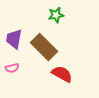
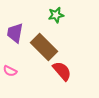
purple trapezoid: moved 1 px right, 6 px up
pink semicircle: moved 2 px left, 3 px down; rotated 40 degrees clockwise
red semicircle: moved 3 px up; rotated 20 degrees clockwise
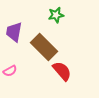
purple trapezoid: moved 1 px left, 1 px up
pink semicircle: rotated 56 degrees counterclockwise
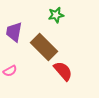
red semicircle: moved 1 px right
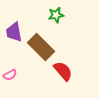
purple trapezoid: rotated 20 degrees counterclockwise
brown rectangle: moved 3 px left
pink semicircle: moved 4 px down
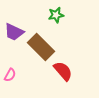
purple trapezoid: rotated 55 degrees counterclockwise
pink semicircle: rotated 32 degrees counterclockwise
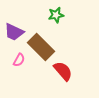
pink semicircle: moved 9 px right, 15 px up
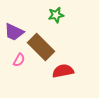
red semicircle: rotated 60 degrees counterclockwise
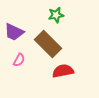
brown rectangle: moved 7 px right, 3 px up
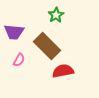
green star: rotated 21 degrees counterclockwise
purple trapezoid: rotated 20 degrees counterclockwise
brown rectangle: moved 1 px left, 2 px down
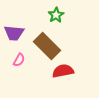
purple trapezoid: moved 1 px down
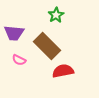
pink semicircle: rotated 88 degrees clockwise
